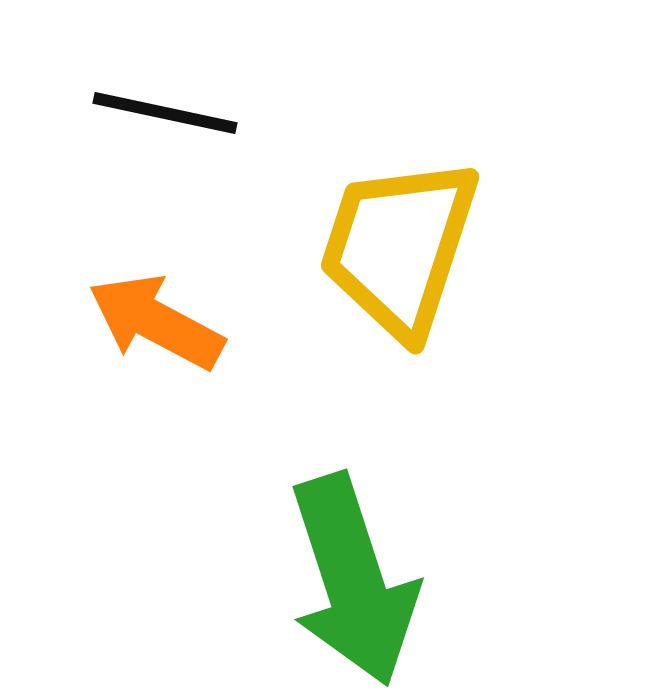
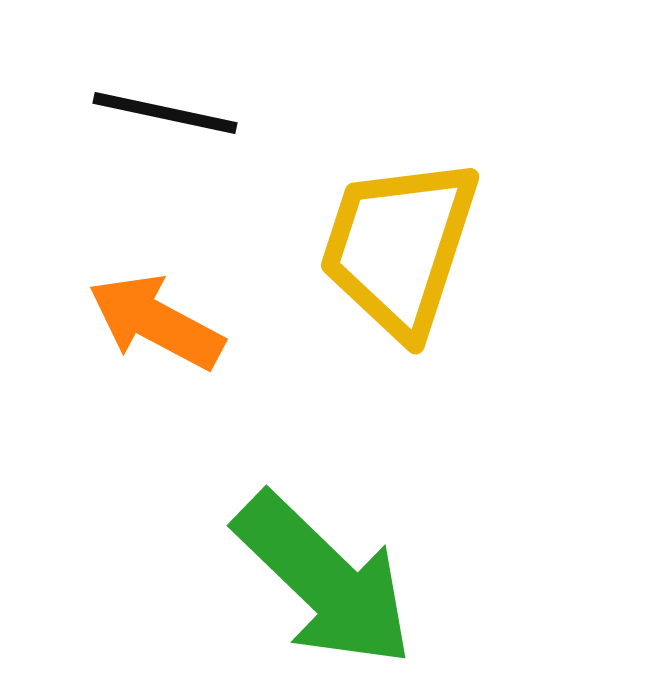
green arrow: moved 29 px left; rotated 28 degrees counterclockwise
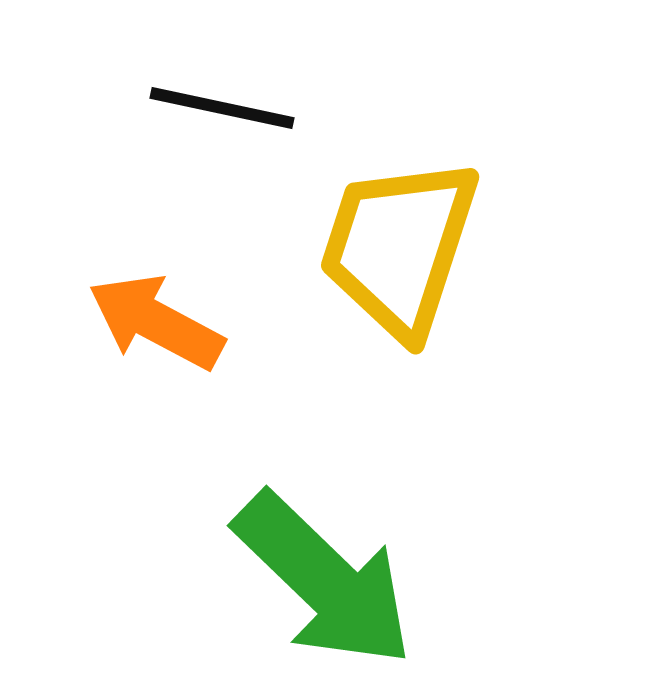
black line: moved 57 px right, 5 px up
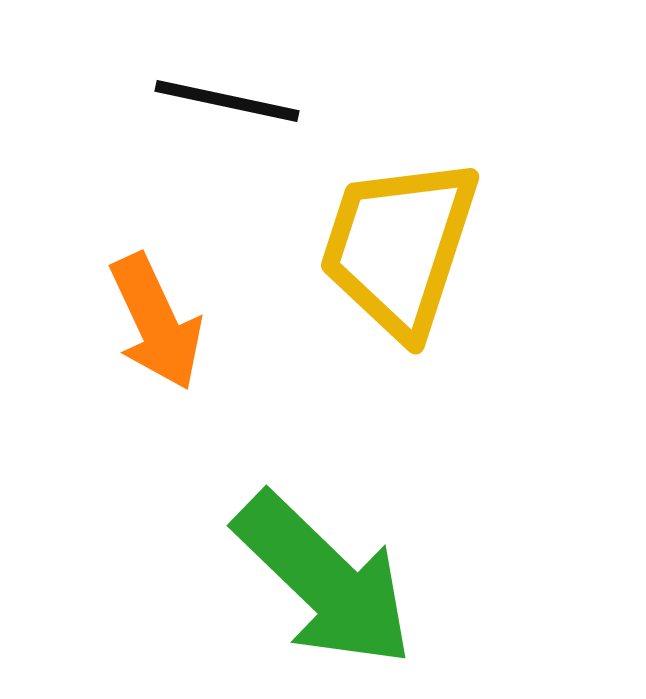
black line: moved 5 px right, 7 px up
orange arrow: rotated 143 degrees counterclockwise
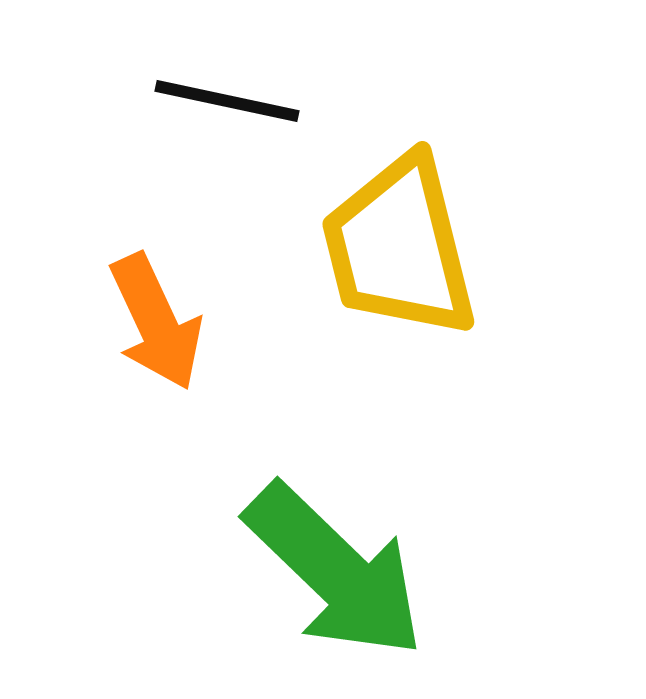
yellow trapezoid: rotated 32 degrees counterclockwise
green arrow: moved 11 px right, 9 px up
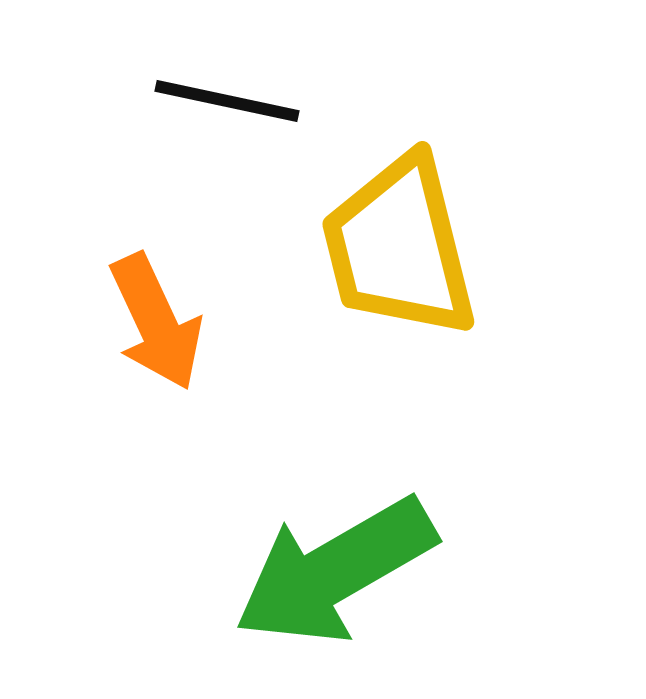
green arrow: rotated 106 degrees clockwise
